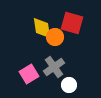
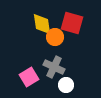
yellow diamond: moved 4 px up
gray cross: rotated 30 degrees counterclockwise
pink square: moved 3 px down
white circle: moved 3 px left
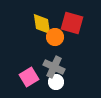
white circle: moved 10 px left, 3 px up
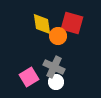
orange circle: moved 3 px right, 1 px up
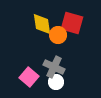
orange circle: moved 1 px up
pink square: rotated 18 degrees counterclockwise
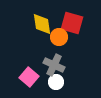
orange circle: moved 1 px right, 2 px down
gray cross: moved 2 px up
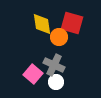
pink square: moved 4 px right, 3 px up
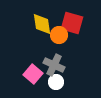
orange circle: moved 2 px up
